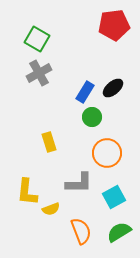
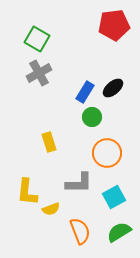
orange semicircle: moved 1 px left
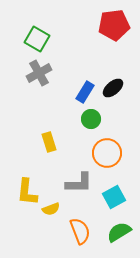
green circle: moved 1 px left, 2 px down
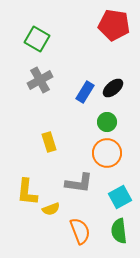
red pentagon: rotated 16 degrees clockwise
gray cross: moved 1 px right, 7 px down
green circle: moved 16 px right, 3 px down
gray L-shape: rotated 8 degrees clockwise
cyan square: moved 6 px right
green semicircle: moved 1 px up; rotated 65 degrees counterclockwise
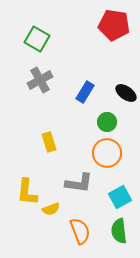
black ellipse: moved 13 px right, 5 px down; rotated 75 degrees clockwise
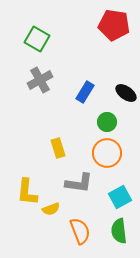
yellow rectangle: moved 9 px right, 6 px down
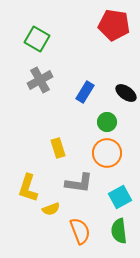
yellow L-shape: moved 1 px right, 4 px up; rotated 12 degrees clockwise
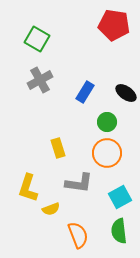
orange semicircle: moved 2 px left, 4 px down
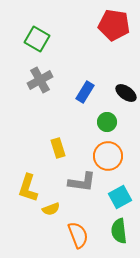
orange circle: moved 1 px right, 3 px down
gray L-shape: moved 3 px right, 1 px up
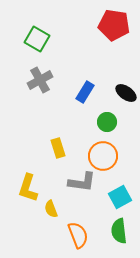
orange circle: moved 5 px left
yellow semicircle: rotated 90 degrees clockwise
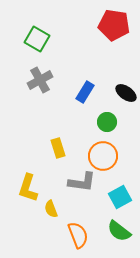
green semicircle: rotated 45 degrees counterclockwise
